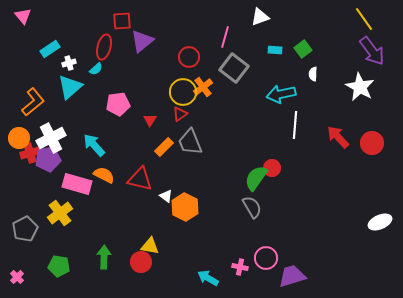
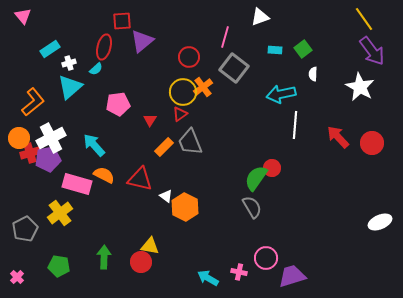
pink cross at (240, 267): moved 1 px left, 5 px down
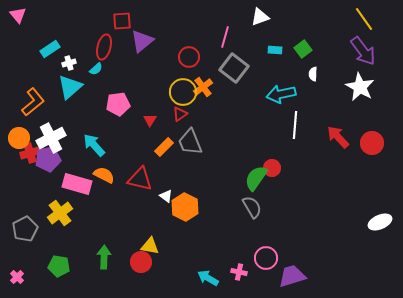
pink triangle at (23, 16): moved 5 px left, 1 px up
purple arrow at (372, 51): moved 9 px left
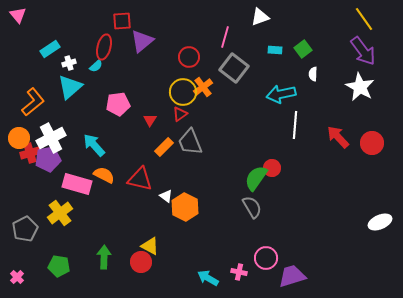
cyan semicircle at (96, 69): moved 3 px up
yellow triangle at (150, 246): rotated 18 degrees clockwise
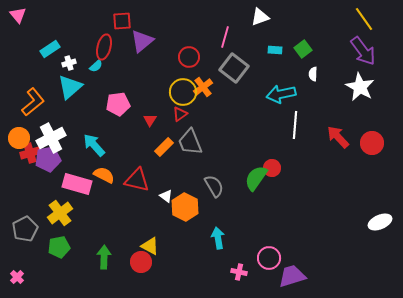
red triangle at (140, 179): moved 3 px left, 1 px down
gray semicircle at (252, 207): moved 38 px left, 21 px up
pink circle at (266, 258): moved 3 px right
green pentagon at (59, 266): moved 19 px up; rotated 20 degrees counterclockwise
cyan arrow at (208, 278): moved 10 px right, 40 px up; rotated 50 degrees clockwise
